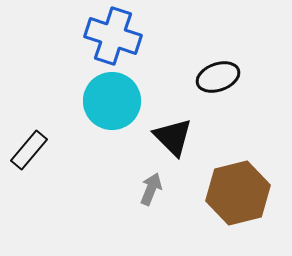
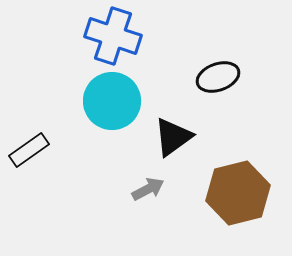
black triangle: rotated 39 degrees clockwise
black rectangle: rotated 15 degrees clockwise
gray arrow: moved 3 px left; rotated 40 degrees clockwise
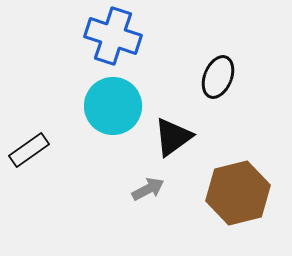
black ellipse: rotated 48 degrees counterclockwise
cyan circle: moved 1 px right, 5 px down
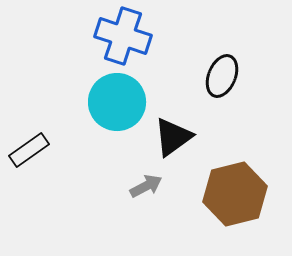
blue cross: moved 10 px right
black ellipse: moved 4 px right, 1 px up
cyan circle: moved 4 px right, 4 px up
gray arrow: moved 2 px left, 3 px up
brown hexagon: moved 3 px left, 1 px down
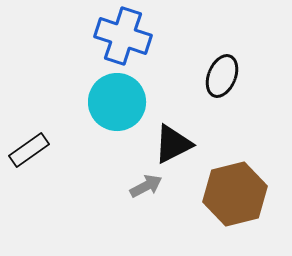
black triangle: moved 7 px down; rotated 9 degrees clockwise
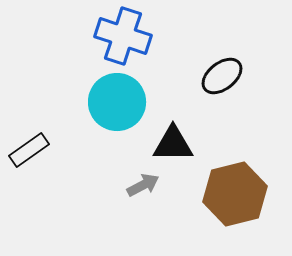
black ellipse: rotated 30 degrees clockwise
black triangle: rotated 27 degrees clockwise
gray arrow: moved 3 px left, 1 px up
